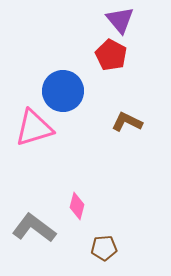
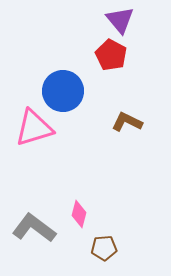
pink diamond: moved 2 px right, 8 px down
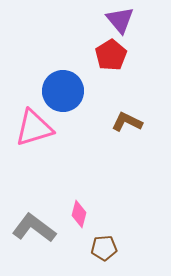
red pentagon: rotated 12 degrees clockwise
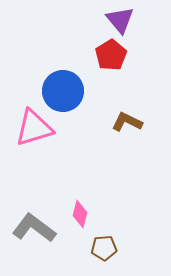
pink diamond: moved 1 px right
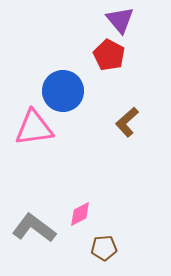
red pentagon: moved 2 px left; rotated 12 degrees counterclockwise
brown L-shape: rotated 68 degrees counterclockwise
pink triangle: rotated 9 degrees clockwise
pink diamond: rotated 48 degrees clockwise
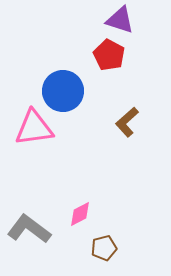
purple triangle: rotated 32 degrees counterclockwise
gray L-shape: moved 5 px left, 1 px down
brown pentagon: rotated 10 degrees counterclockwise
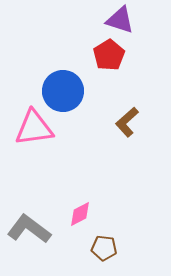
red pentagon: rotated 12 degrees clockwise
brown pentagon: rotated 20 degrees clockwise
